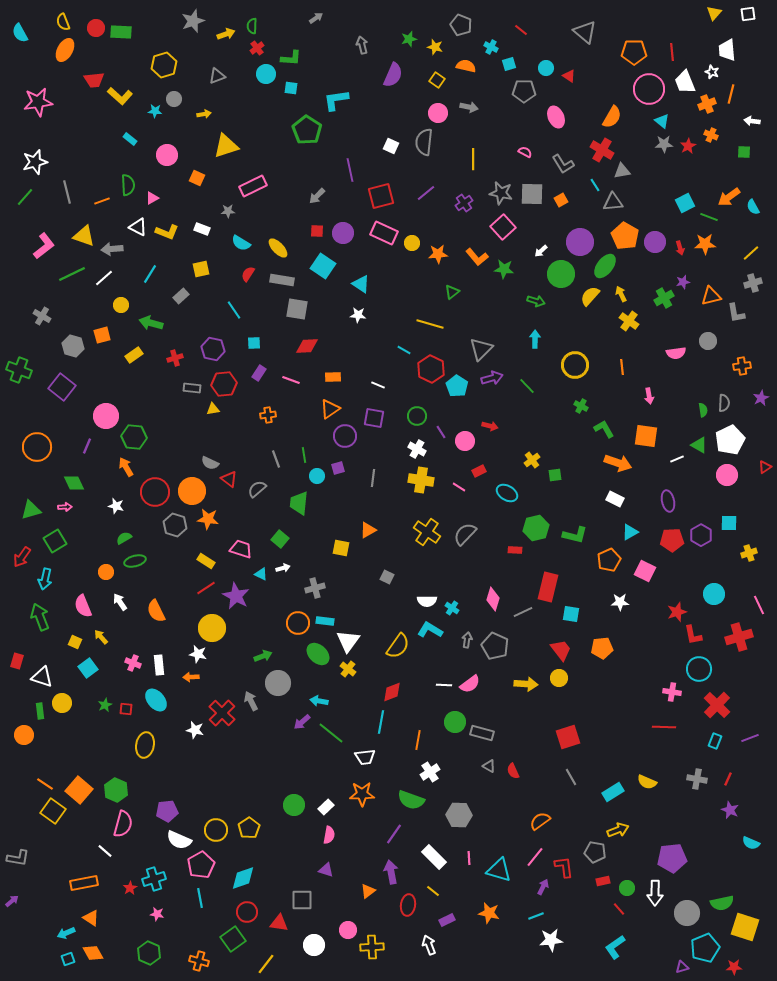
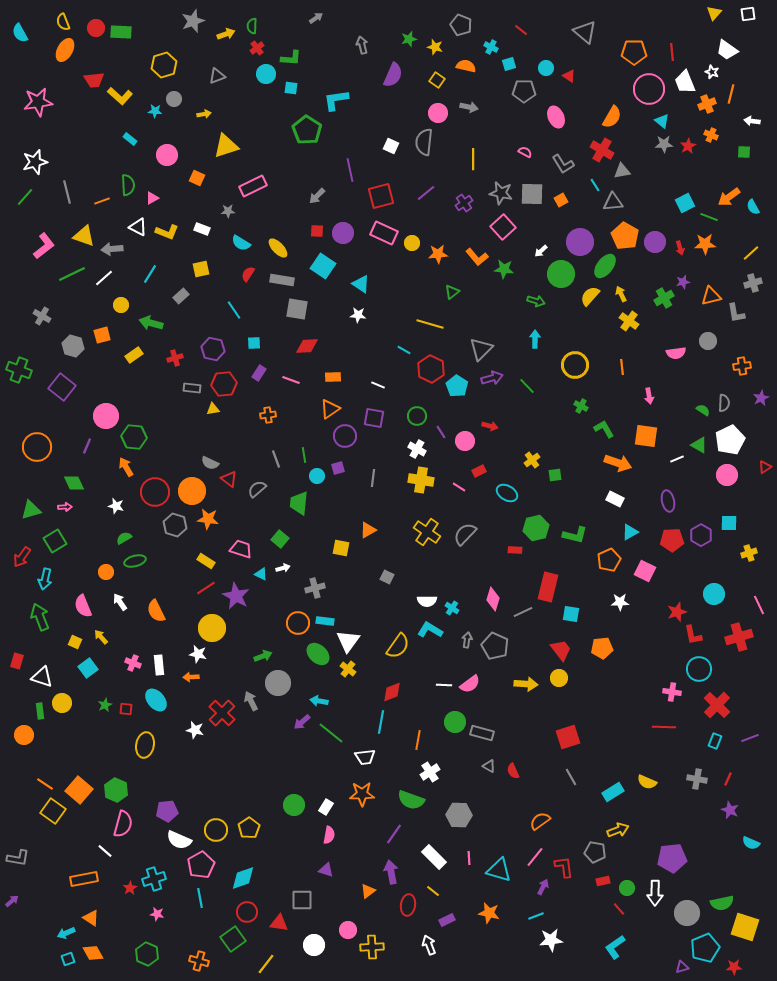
white trapezoid at (727, 50): rotated 50 degrees counterclockwise
green semicircle at (703, 410): rotated 48 degrees counterclockwise
white rectangle at (326, 807): rotated 14 degrees counterclockwise
orange rectangle at (84, 883): moved 4 px up
green hexagon at (149, 953): moved 2 px left, 1 px down
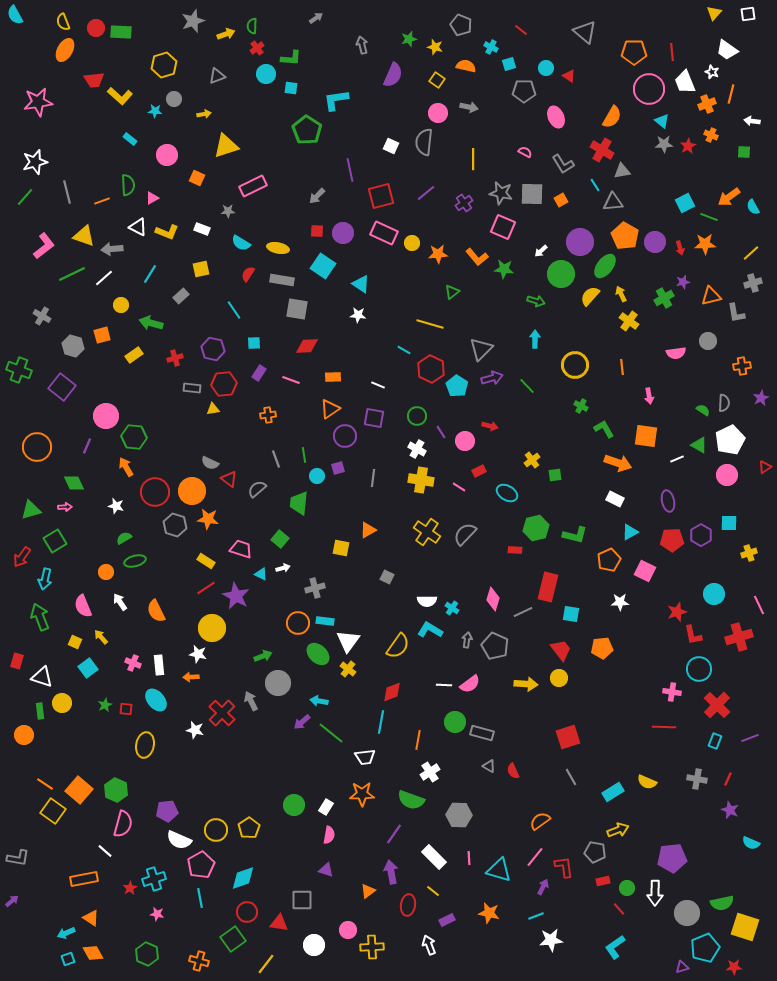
cyan semicircle at (20, 33): moved 5 px left, 18 px up
pink square at (503, 227): rotated 25 degrees counterclockwise
yellow ellipse at (278, 248): rotated 35 degrees counterclockwise
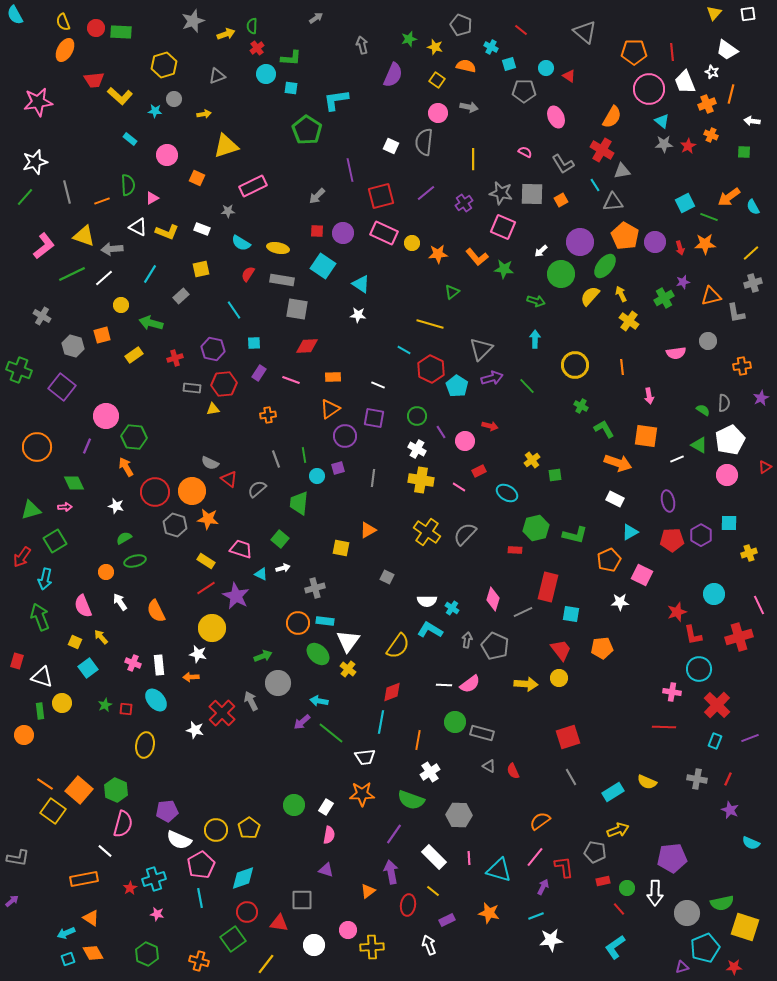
pink square at (645, 571): moved 3 px left, 4 px down
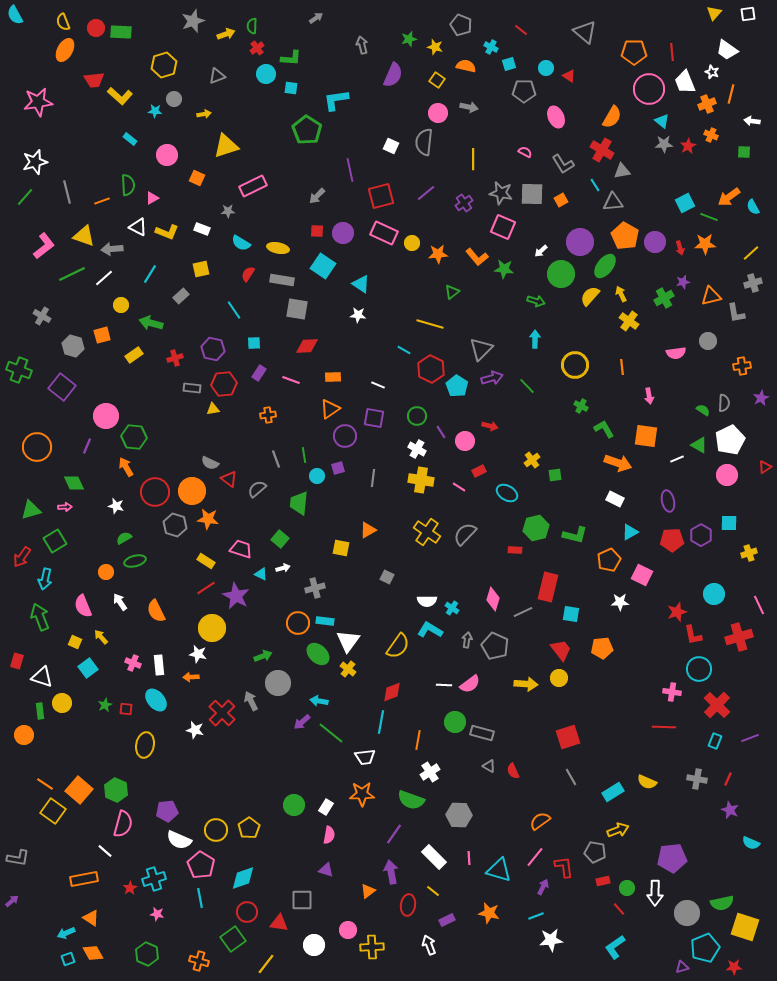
pink pentagon at (201, 865): rotated 12 degrees counterclockwise
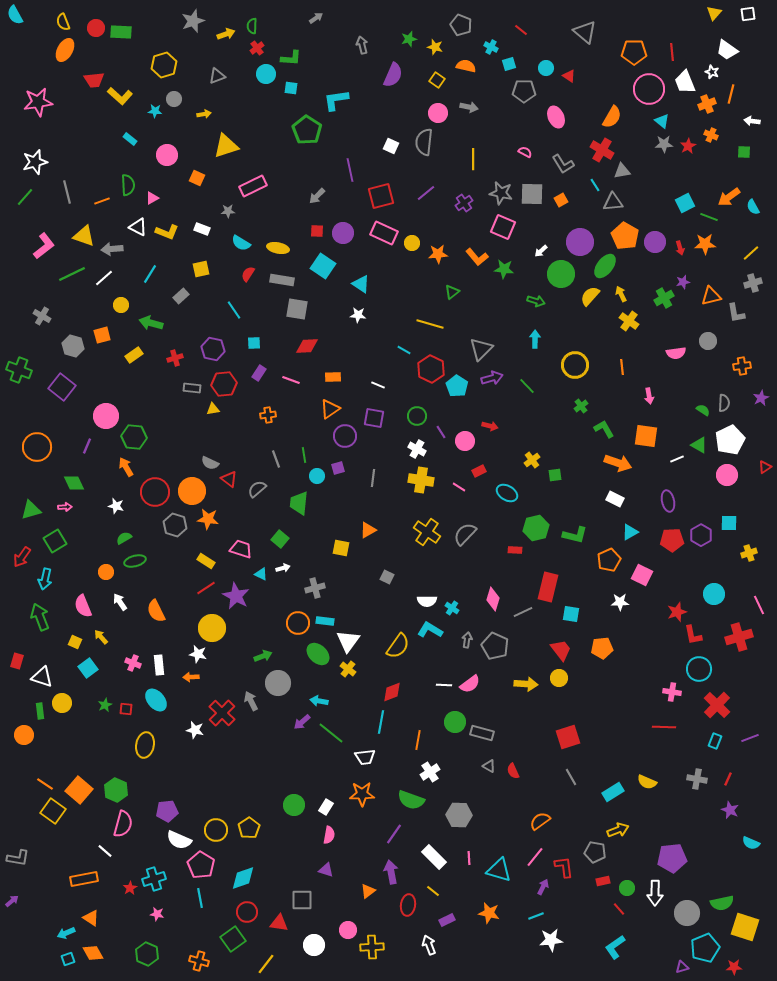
green cross at (581, 406): rotated 24 degrees clockwise
